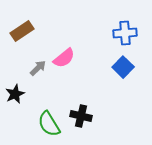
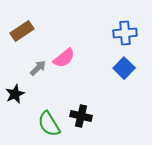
blue square: moved 1 px right, 1 px down
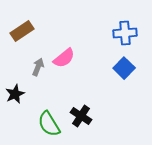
gray arrow: moved 1 px up; rotated 24 degrees counterclockwise
black cross: rotated 20 degrees clockwise
